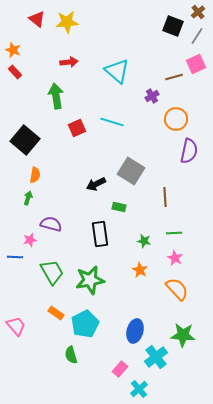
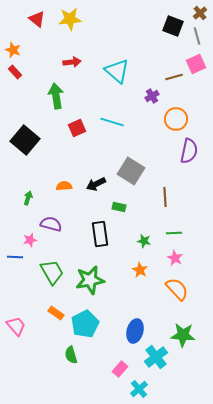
brown cross at (198, 12): moved 2 px right, 1 px down
yellow star at (67, 22): moved 3 px right, 3 px up
gray line at (197, 36): rotated 48 degrees counterclockwise
red arrow at (69, 62): moved 3 px right
orange semicircle at (35, 175): moved 29 px right, 11 px down; rotated 105 degrees counterclockwise
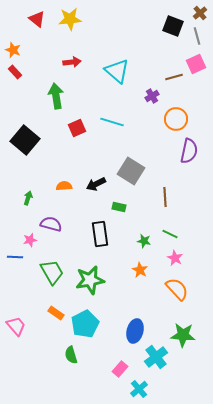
green line at (174, 233): moved 4 px left, 1 px down; rotated 28 degrees clockwise
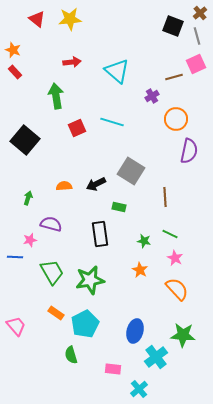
pink rectangle at (120, 369): moved 7 px left; rotated 56 degrees clockwise
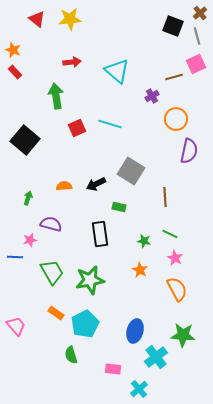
cyan line at (112, 122): moved 2 px left, 2 px down
orange semicircle at (177, 289): rotated 15 degrees clockwise
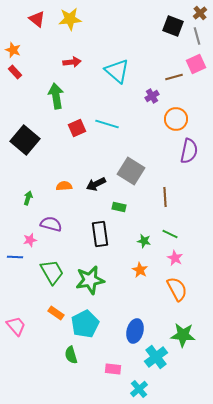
cyan line at (110, 124): moved 3 px left
